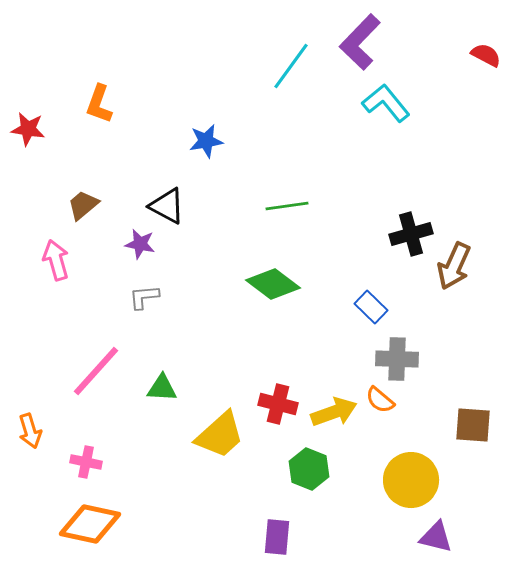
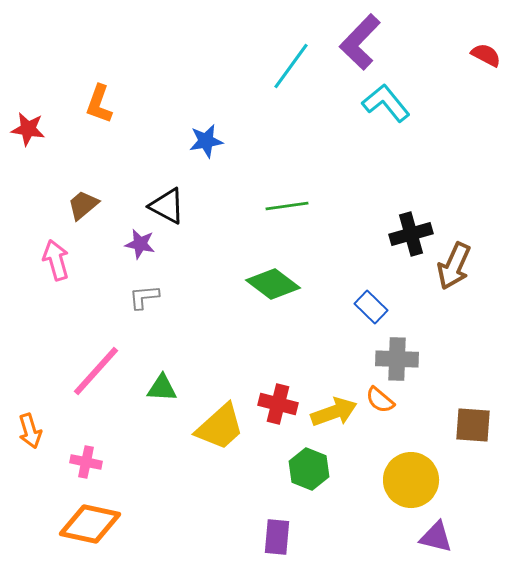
yellow trapezoid: moved 8 px up
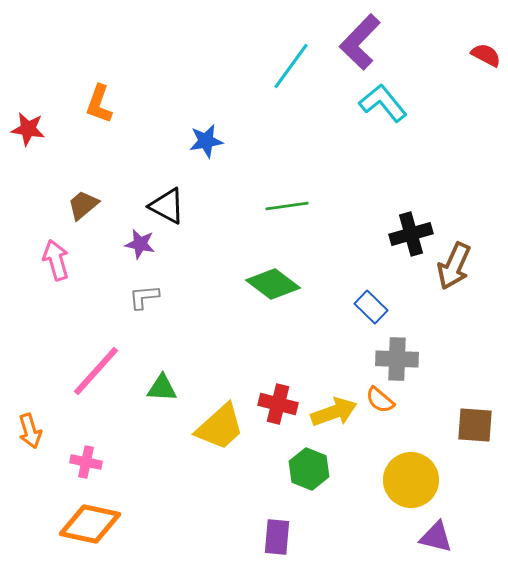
cyan L-shape: moved 3 px left
brown square: moved 2 px right
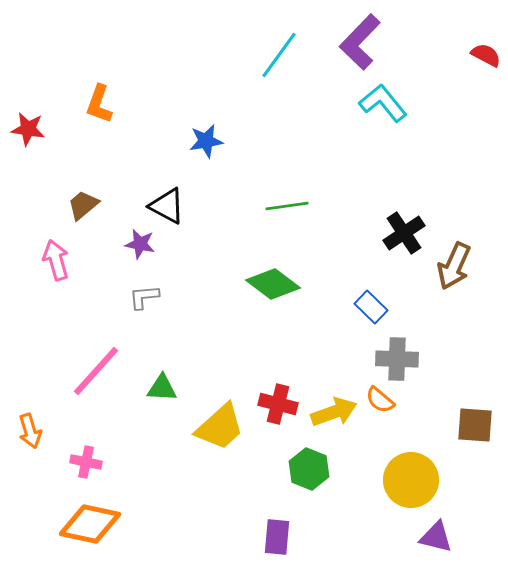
cyan line: moved 12 px left, 11 px up
black cross: moved 7 px left, 1 px up; rotated 18 degrees counterclockwise
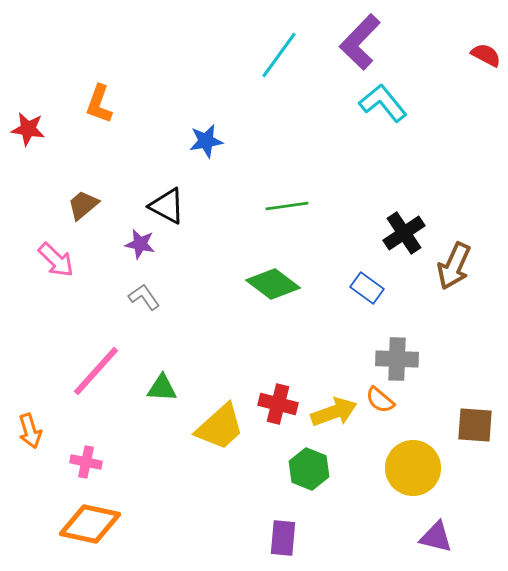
pink arrow: rotated 150 degrees clockwise
gray L-shape: rotated 60 degrees clockwise
blue rectangle: moved 4 px left, 19 px up; rotated 8 degrees counterclockwise
yellow circle: moved 2 px right, 12 px up
purple rectangle: moved 6 px right, 1 px down
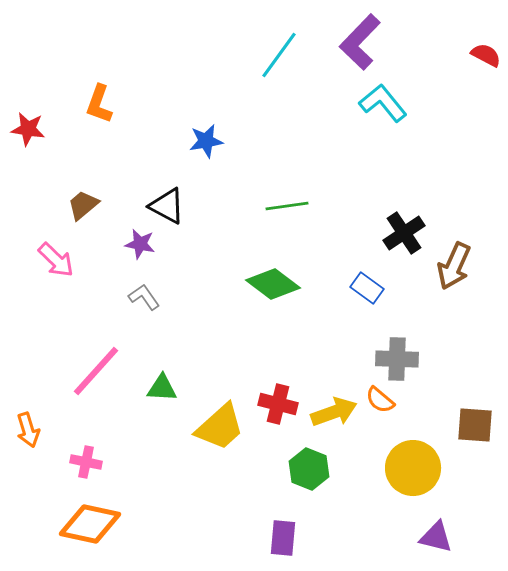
orange arrow: moved 2 px left, 1 px up
